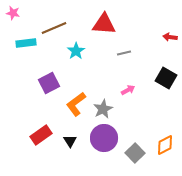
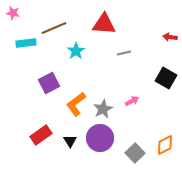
pink arrow: moved 4 px right, 11 px down
purple circle: moved 4 px left
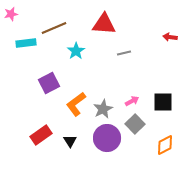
pink star: moved 2 px left, 1 px down; rotated 24 degrees counterclockwise
black square: moved 3 px left, 24 px down; rotated 30 degrees counterclockwise
purple circle: moved 7 px right
gray square: moved 29 px up
